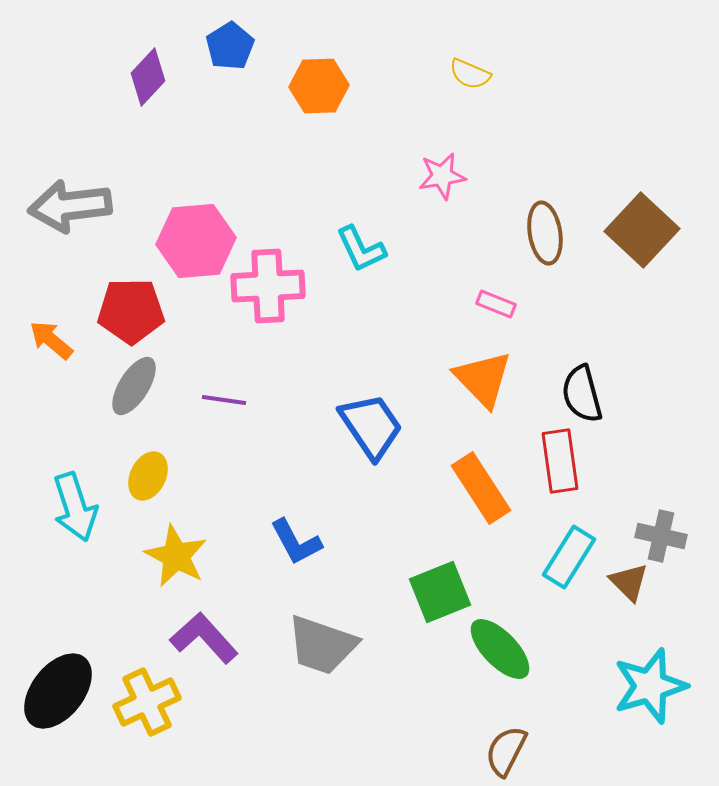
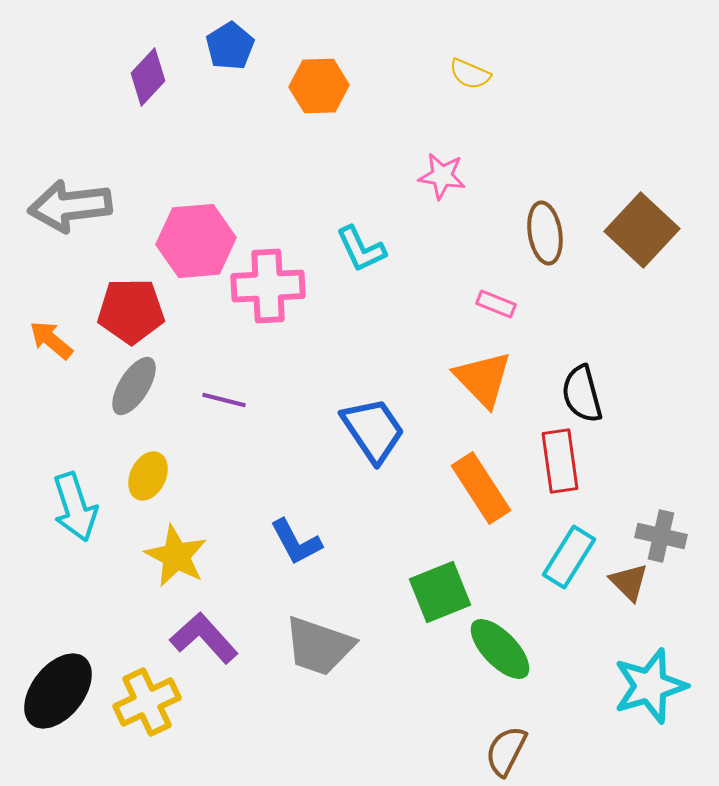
pink star: rotated 18 degrees clockwise
purple line: rotated 6 degrees clockwise
blue trapezoid: moved 2 px right, 4 px down
gray trapezoid: moved 3 px left, 1 px down
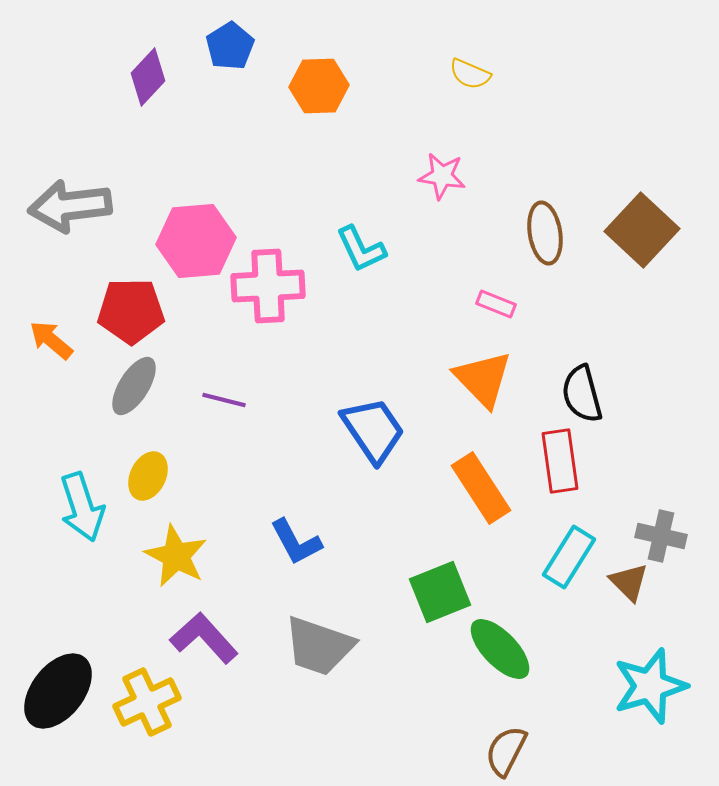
cyan arrow: moved 7 px right
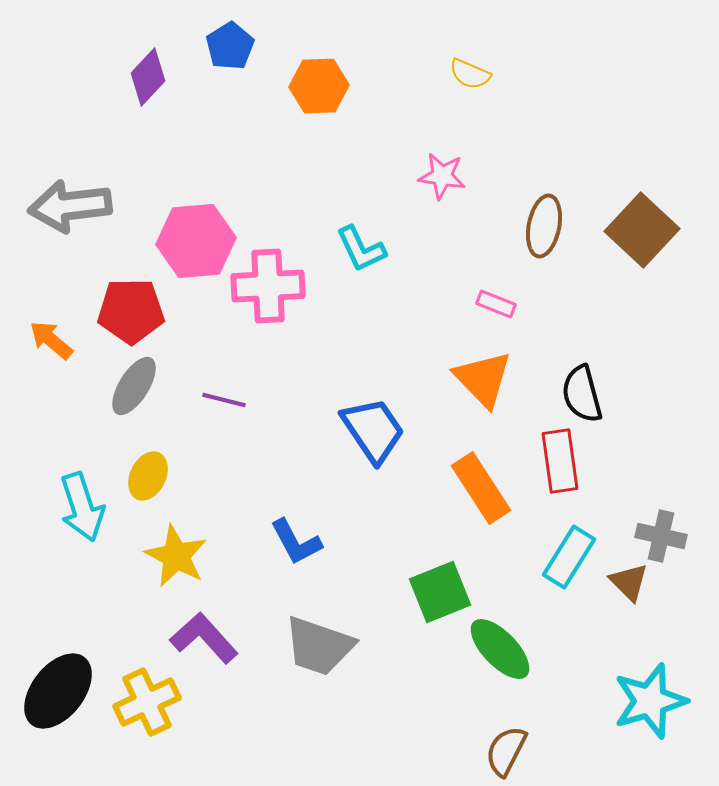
brown ellipse: moved 1 px left, 7 px up; rotated 20 degrees clockwise
cyan star: moved 15 px down
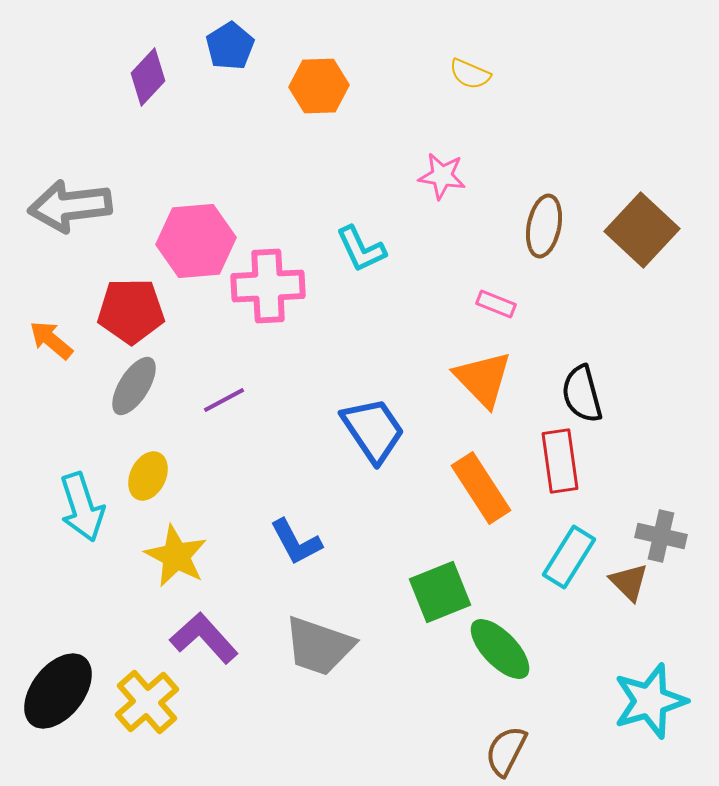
purple line: rotated 42 degrees counterclockwise
yellow cross: rotated 16 degrees counterclockwise
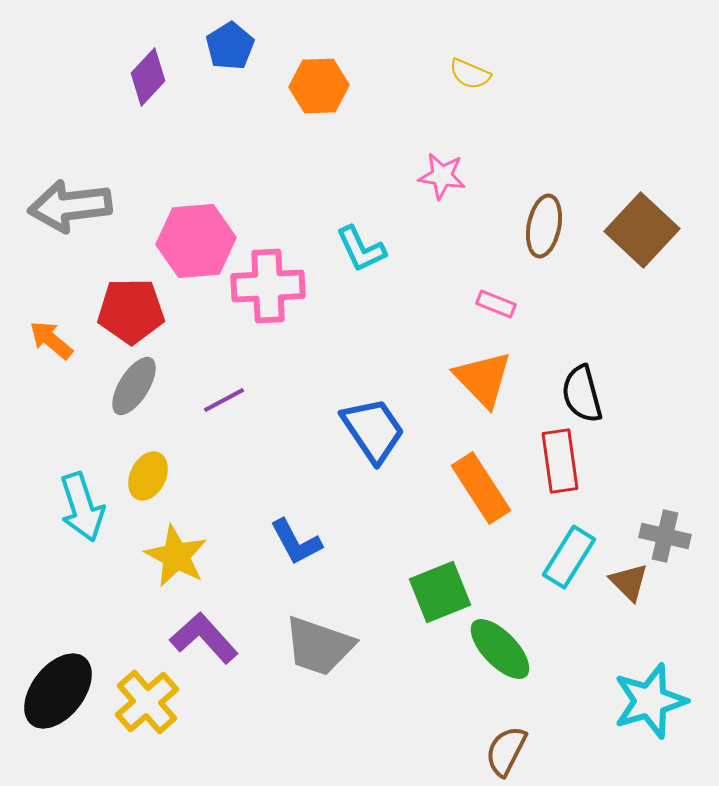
gray cross: moved 4 px right
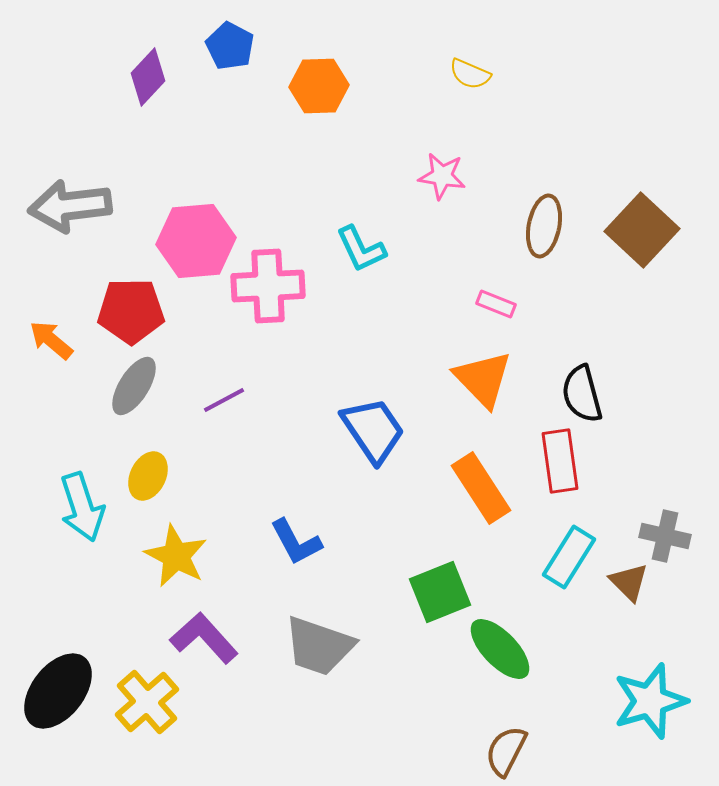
blue pentagon: rotated 12 degrees counterclockwise
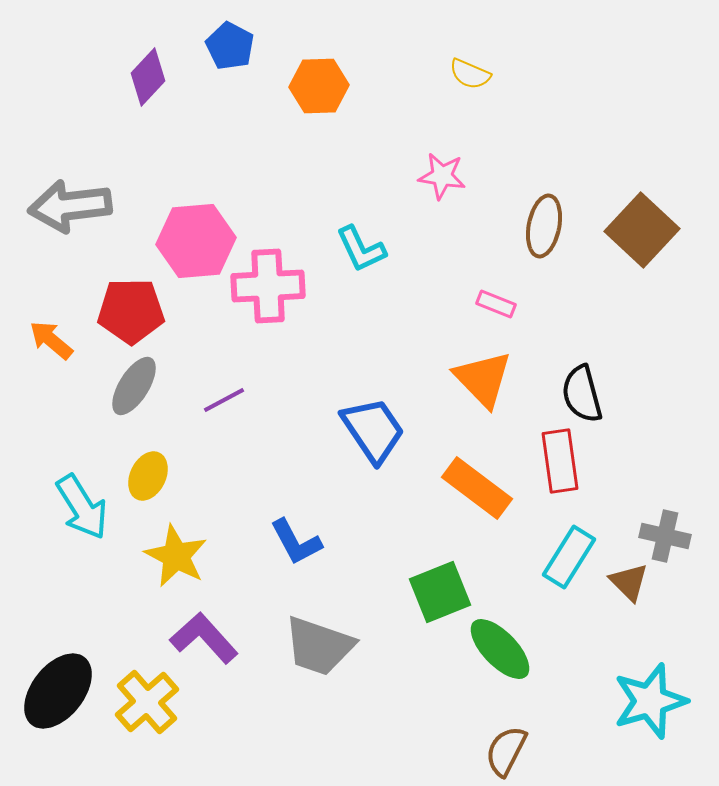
orange rectangle: moved 4 px left; rotated 20 degrees counterclockwise
cyan arrow: rotated 14 degrees counterclockwise
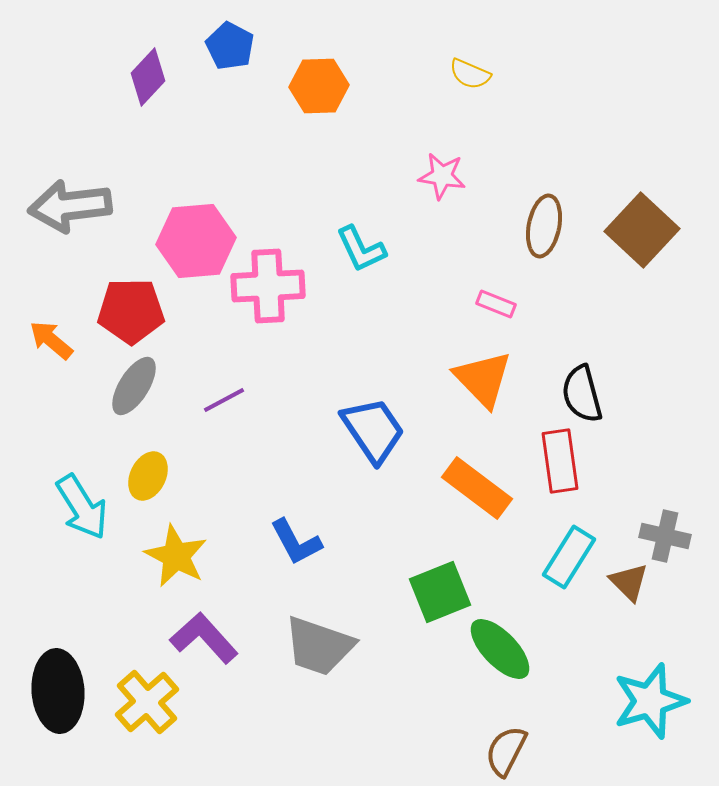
black ellipse: rotated 42 degrees counterclockwise
